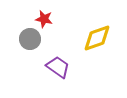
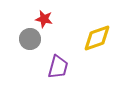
purple trapezoid: rotated 70 degrees clockwise
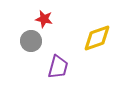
gray circle: moved 1 px right, 2 px down
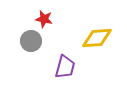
yellow diamond: rotated 16 degrees clockwise
purple trapezoid: moved 7 px right
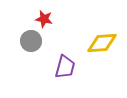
yellow diamond: moved 5 px right, 5 px down
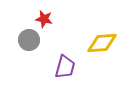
gray circle: moved 2 px left, 1 px up
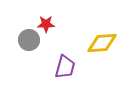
red star: moved 2 px right, 5 px down; rotated 12 degrees counterclockwise
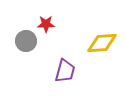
gray circle: moved 3 px left, 1 px down
purple trapezoid: moved 4 px down
